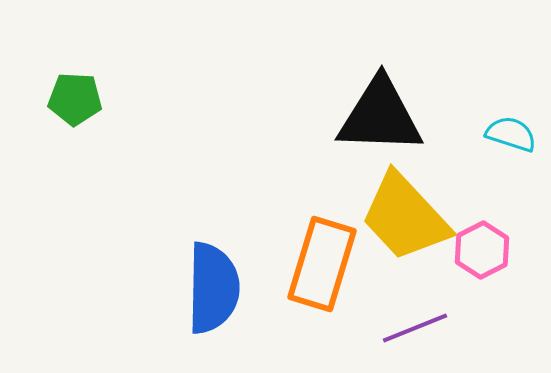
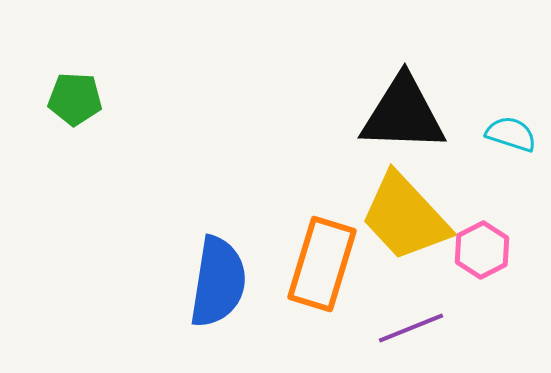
black triangle: moved 23 px right, 2 px up
blue semicircle: moved 5 px right, 6 px up; rotated 8 degrees clockwise
purple line: moved 4 px left
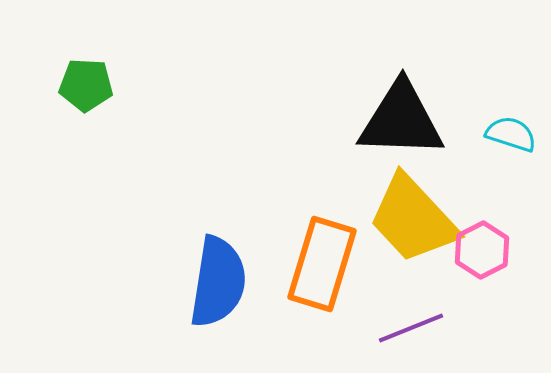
green pentagon: moved 11 px right, 14 px up
black triangle: moved 2 px left, 6 px down
yellow trapezoid: moved 8 px right, 2 px down
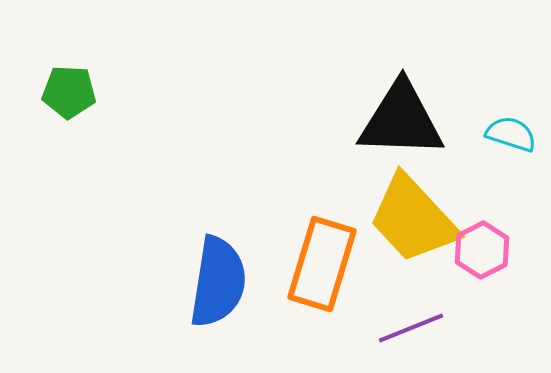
green pentagon: moved 17 px left, 7 px down
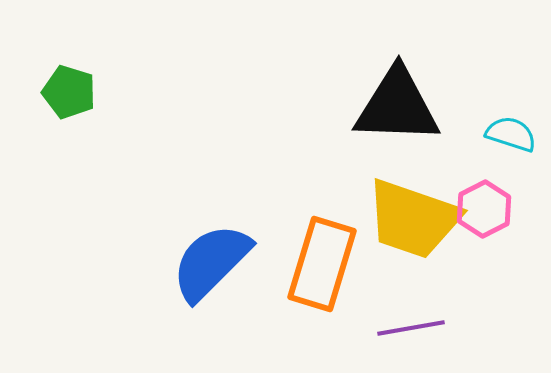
green pentagon: rotated 14 degrees clockwise
black triangle: moved 4 px left, 14 px up
yellow trapezoid: rotated 28 degrees counterclockwise
pink hexagon: moved 2 px right, 41 px up
blue semicircle: moved 7 px left, 20 px up; rotated 144 degrees counterclockwise
purple line: rotated 12 degrees clockwise
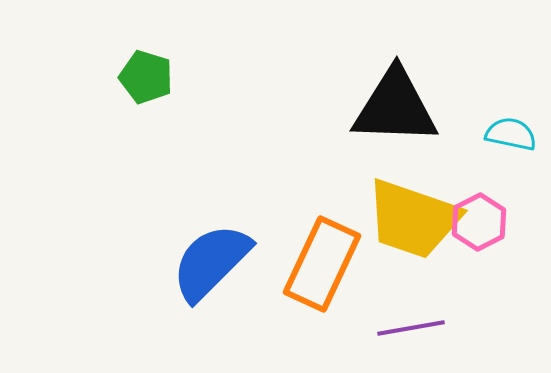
green pentagon: moved 77 px right, 15 px up
black triangle: moved 2 px left, 1 px down
cyan semicircle: rotated 6 degrees counterclockwise
pink hexagon: moved 5 px left, 13 px down
orange rectangle: rotated 8 degrees clockwise
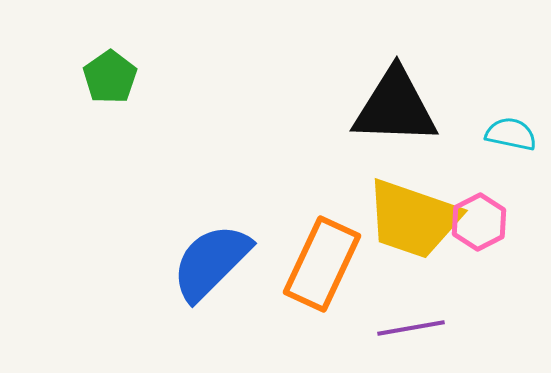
green pentagon: moved 36 px left; rotated 20 degrees clockwise
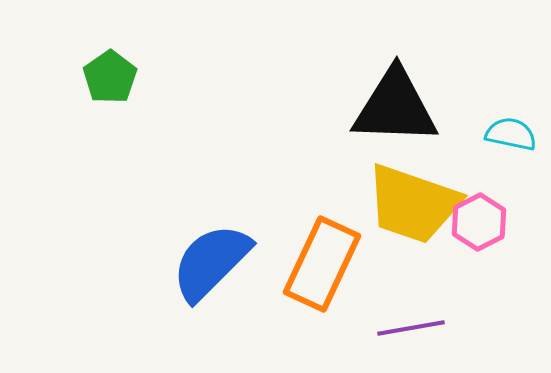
yellow trapezoid: moved 15 px up
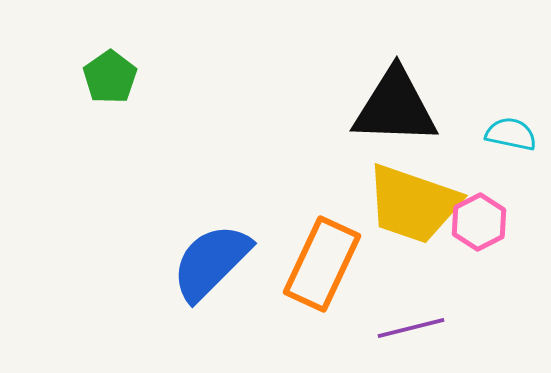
purple line: rotated 4 degrees counterclockwise
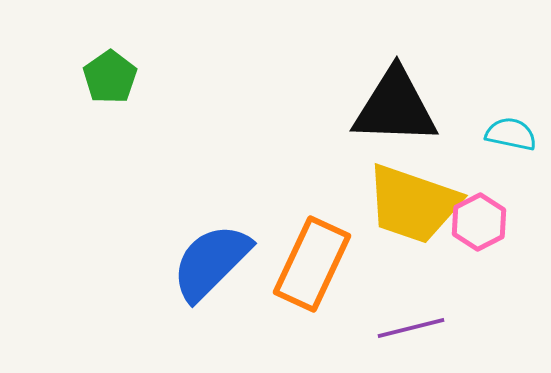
orange rectangle: moved 10 px left
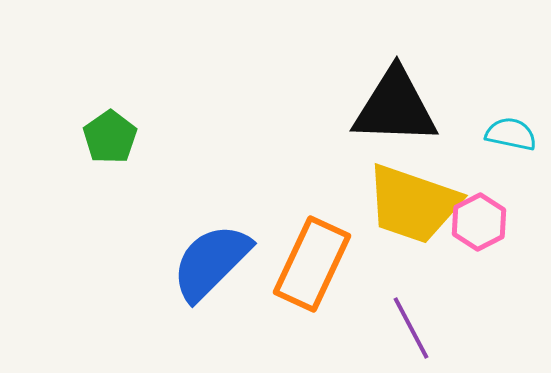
green pentagon: moved 60 px down
purple line: rotated 76 degrees clockwise
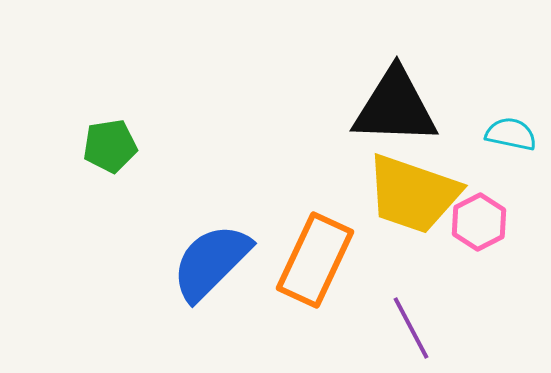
green pentagon: moved 9 px down; rotated 26 degrees clockwise
yellow trapezoid: moved 10 px up
orange rectangle: moved 3 px right, 4 px up
